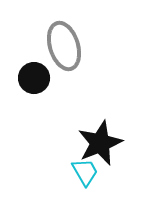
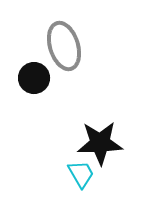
black star: rotated 21 degrees clockwise
cyan trapezoid: moved 4 px left, 2 px down
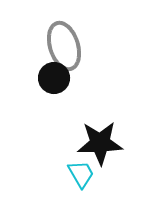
black circle: moved 20 px right
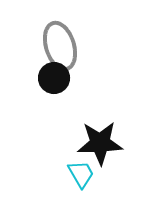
gray ellipse: moved 4 px left
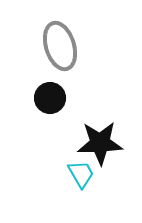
black circle: moved 4 px left, 20 px down
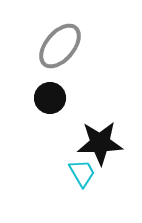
gray ellipse: rotated 57 degrees clockwise
cyan trapezoid: moved 1 px right, 1 px up
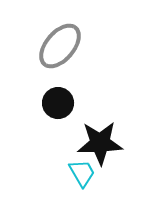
black circle: moved 8 px right, 5 px down
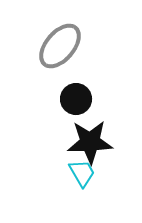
black circle: moved 18 px right, 4 px up
black star: moved 10 px left, 1 px up
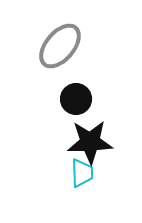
cyan trapezoid: rotated 28 degrees clockwise
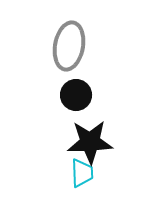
gray ellipse: moved 9 px right; rotated 30 degrees counterclockwise
black circle: moved 4 px up
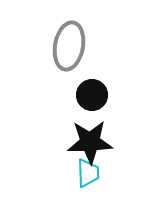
black circle: moved 16 px right
cyan trapezoid: moved 6 px right
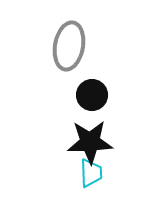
cyan trapezoid: moved 3 px right
